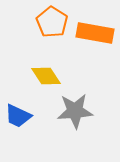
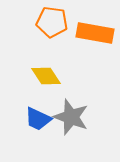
orange pentagon: rotated 24 degrees counterclockwise
gray star: moved 4 px left, 6 px down; rotated 24 degrees clockwise
blue trapezoid: moved 20 px right, 3 px down
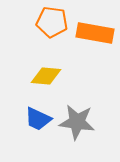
yellow diamond: rotated 52 degrees counterclockwise
gray star: moved 6 px right, 5 px down; rotated 12 degrees counterclockwise
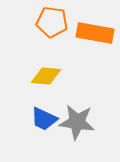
blue trapezoid: moved 6 px right
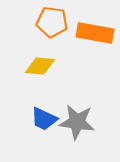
yellow diamond: moved 6 px left, 10 px up
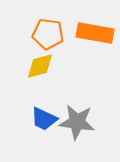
orange pentagon: moved 4 px left, 12 px down
yellow diamond: rotated 20 degrees counterclockwise
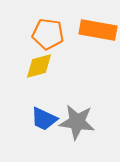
orange rectangle: moved 3 px right, 3 px up
yellow diamond: moved 1 px left
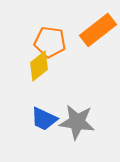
orange rectangle: rotated 48 degrees counterclockwise
orange pentagon: moved 2 px right, 8 px down
yellow diamond: rotated 24 degrees counterclockwise
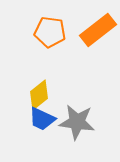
orange pentagon: moved 10 px up
yellow diamond: moved 29 px down
blue trapezoid: moved 2 px left
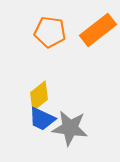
yellow diamond: moved 1 px down
gray star: moved 7 px left, 6 px down
